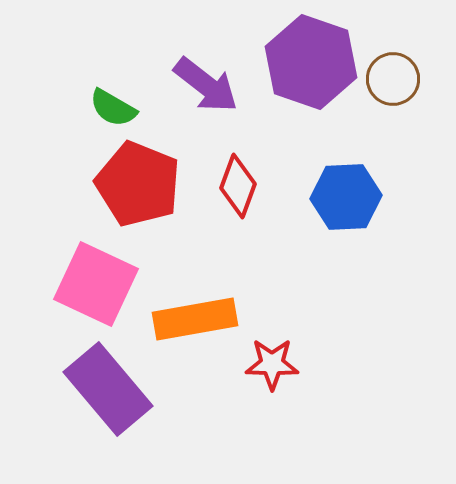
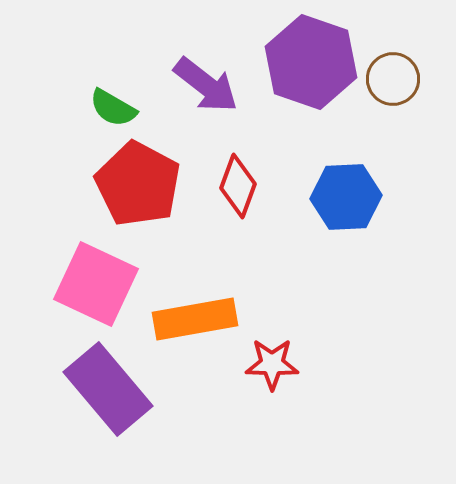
red pentagon: rotated 6 degrees clockwise
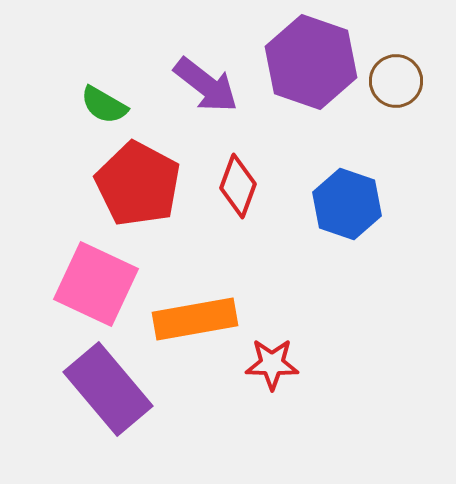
brown circle: moved 3 px right, 2 px down
green semicircle: moved 9 px left, 3 px up
blue hexagon: moved 1 px right, 7 px down; rotated 22 degrees clockwise
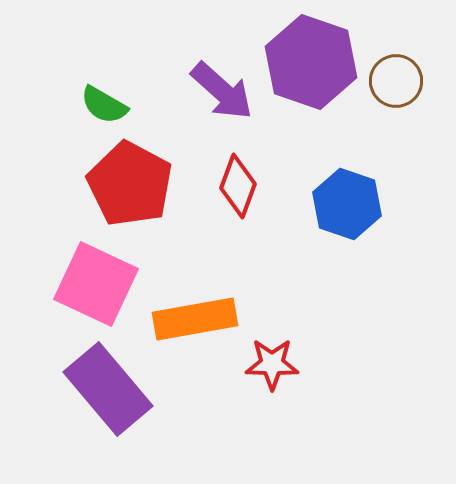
purple arrow: moved 16 px right, 6 px down; rotated 4 degrees clockwise
red pentagon: moved 8 px left
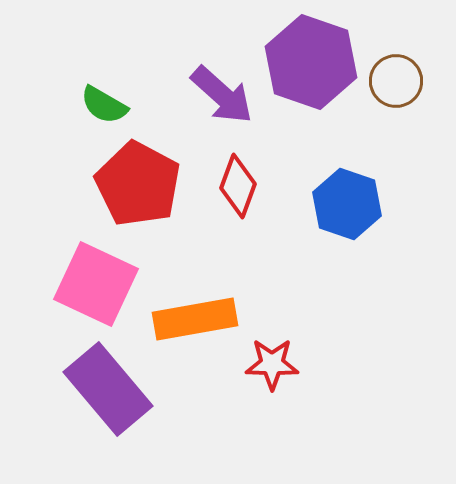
purple arrow: moved 4 px down
red pentagon: moved 8 px right
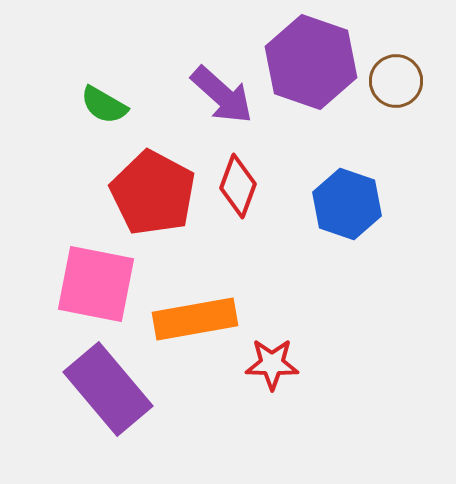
red pentagon: moved 15 px right, 9 px down
pink square: rotated 14 degrees counterclockwise
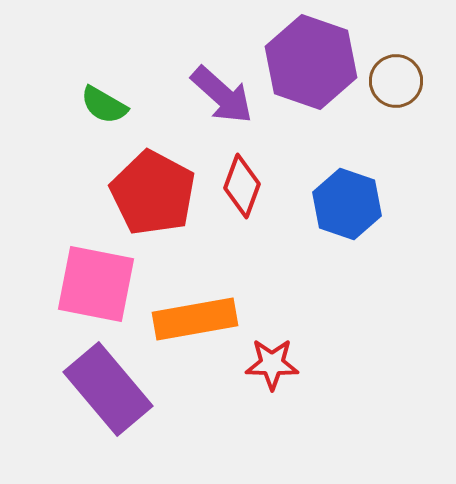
red diamond: moved 4 px right
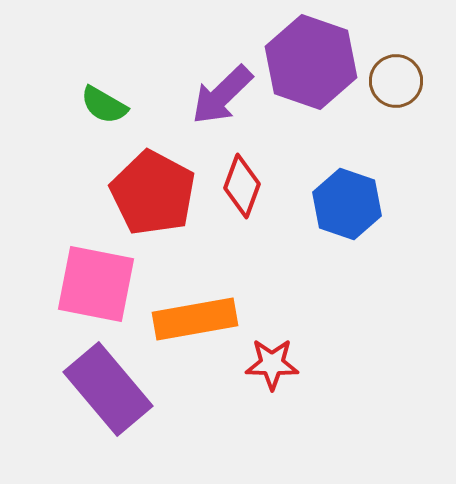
purple arrow: rotated 94 degrees clockwise
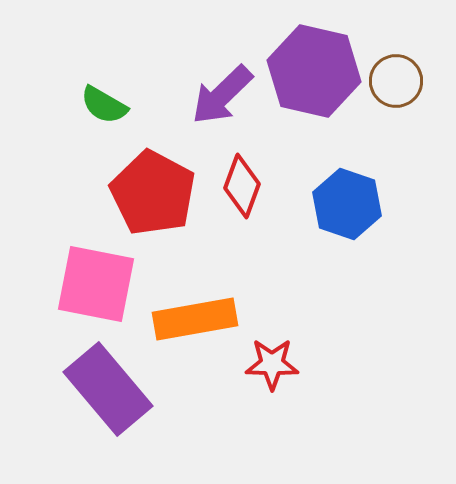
purple hexagon: moved 3 px right, 9 px down; rotated 6 degrees counterclockwise
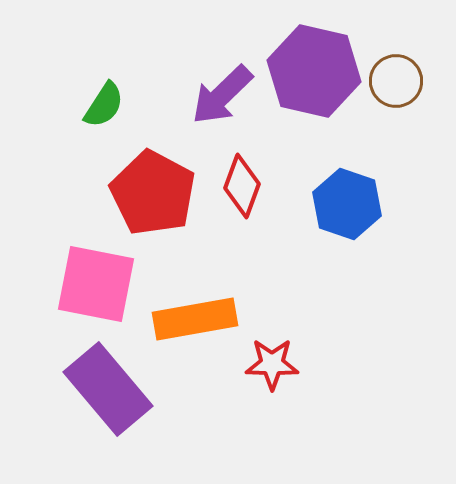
green semicircle: rotated 87 degrees counterclockwise
